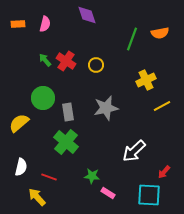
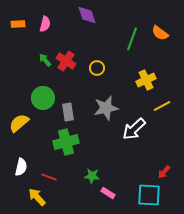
orange semicircle: rotated 48 degrees clockwise
yellow circle: moved 1 px right, 3 px down
green cross: rotated 35 degrees clockwise
white arrow: moved 22 px up
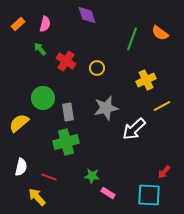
orange rectangle: rotated 40 degrees counterclockwise
green arrow: moved 5 px left, 11 px up
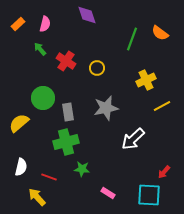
white arrow: moved 1 px left, 10 px down
green star: moved 10 px left, 7 px up
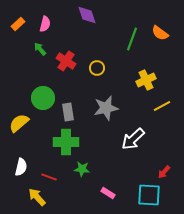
green cross: rotated 15 degrees clockwise
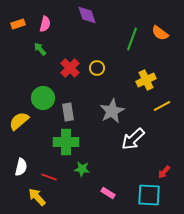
orange rectangle: rotated 24 degrees clockwise
red cross: moved 4 px right, 7 px down; rotated 12 degrees clockwise
gray star: moved 6 px right, 3 px down; rotated 15 degrees counterclockwise
yellow semicircle: moved 2 px up
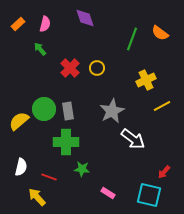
purple diamond: moved 2 px left, 3 px down
orange rectangle: rotated 24 degrees counterclockwise
green circle: moved 1 px right, 11 px down
gray rectangle: moved 1 px up
white arrow: rotated 100 degrees counterclockwise
cyan square: rotated 10 degrees clockwise
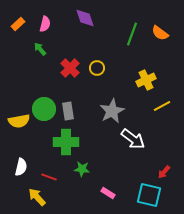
green line: moved 5 px up
yellow semicircle: rotated 150 degrees counterclockwise
